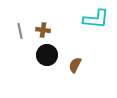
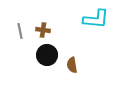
brown semicircle: moved 3 px left; rotated 35 degrees counterclockwise
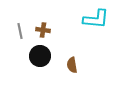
black circle: moved 7 px left, 1 px down
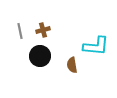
cyan L-shape: moved 27 px down
brown cross: rotated 24 degrees counterclockwise
